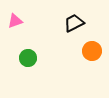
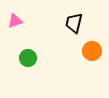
black trapezoid: rotated 50 degrees counterclockwise
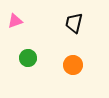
orange circle: moved 19 px left, 14 px down
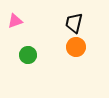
green circle: moved 3 px up
orange circle: moved 3 px right, 18 px up
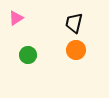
pink triangle: moved 1 px right, 3 px up; rotated 14 degrees counterclockwise
orange circle: moved 3 px down
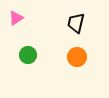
black trapezoid: moved 2 px right
orange circle: moved 1 px right, 7 px down
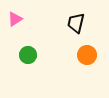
pink triangle: moved 1 px left, 1 px down
orange circle: moved 10 px right, 2 px up
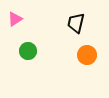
green circle: moved 4 px up
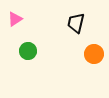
orange circle: moved 7 px right, 1 px up
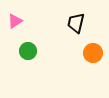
pink triangle: moved 2 px down
orange circle: moved 1 px left, 1 px up
